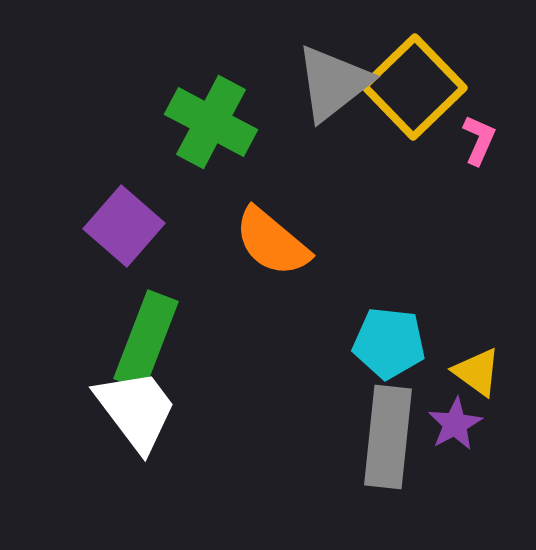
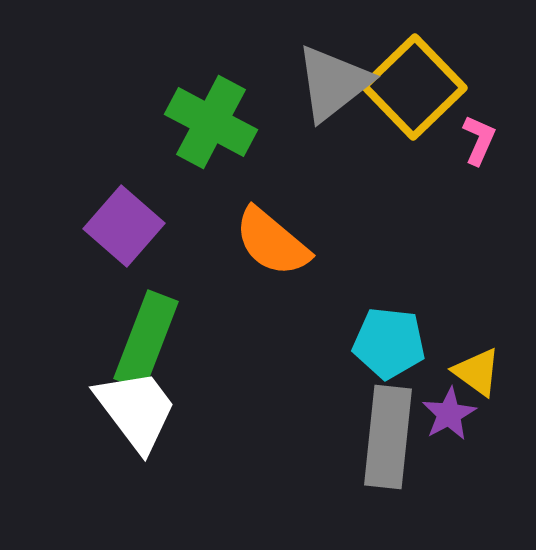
purple star: moved 6 px left, 10 px up
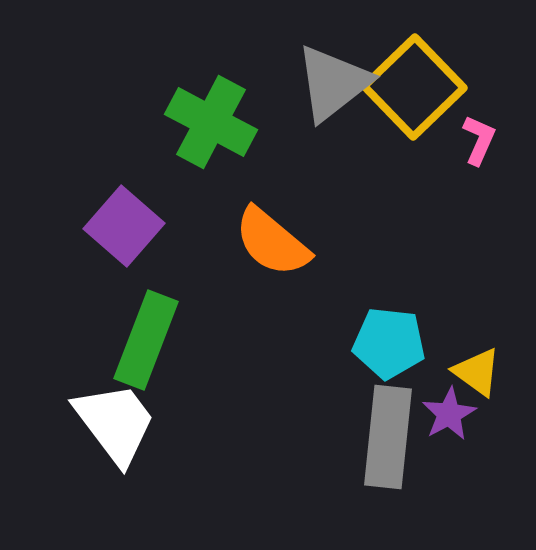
white trapezoid: moved 21 px left, 13 px down
